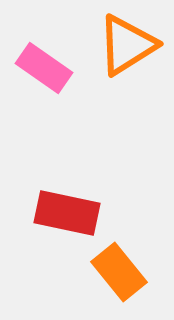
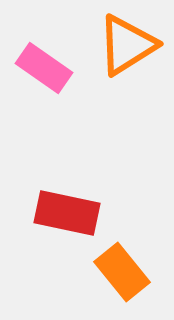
orange rectangle: moved 3 px right
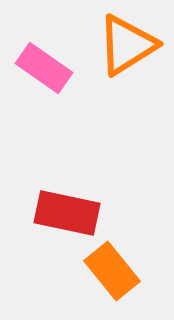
orange rectangle: moved 10 px left, 1 px up
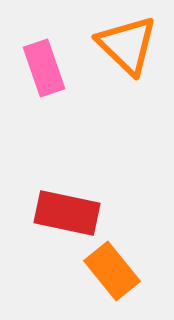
orange triangle: rotated 44 degrees counterclockwise
pink rectangle: rotated 36 degrees clockwise
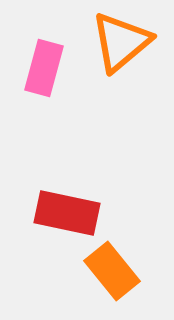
orange triangle: moved 6 px left, 3 px up; rotated 36 degrees clockwise
pink rectangle: rotated 34 degrees clockwise
